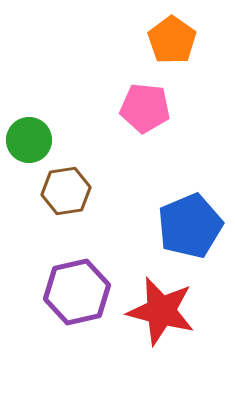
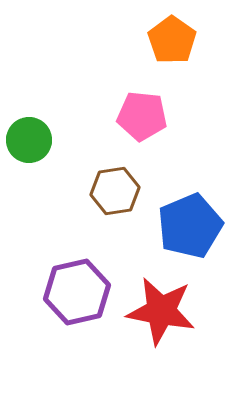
pink pentagon: moved 3 px left, 8 px down
brown hexagon: moved 49 px right
red star: rotated 4 degrees counterclockwise
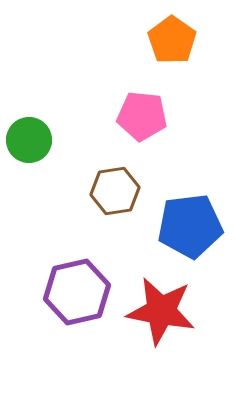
blue pentagon: rotated 16 degrees clockwise
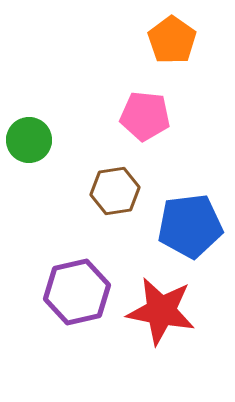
pink pentagon: moved 3 px right
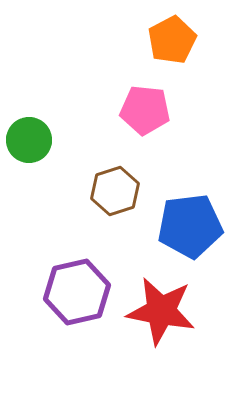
orange pentagon: rotated 9 degrees clockwise
pink pentagon: moved 6 px up
brown hexagon: rotated 9 degrees counterclockwise
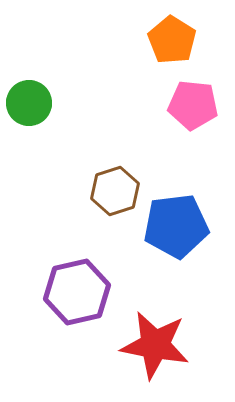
orange pentagon: rotated 12 degrees counterclockwise
pink pentagon: moved 48 px right, 5 px up
green circle: moved 37 px up
blue pentagon: moved 14 px left
red star: moved 6 px left, 34 px down
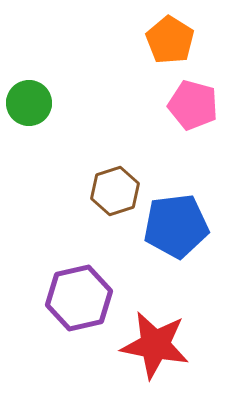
orange pentagon: moved 2 px left
pink pentagon: rotated 9 degrees clockwise
purple hexagon: moved 2 px right, 6 px down
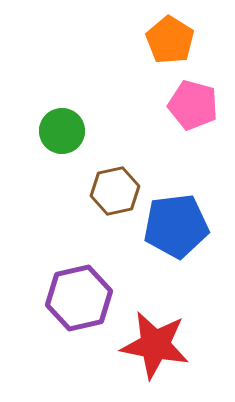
green circle: moved 33 px right, 28 px down
brown hexagon: rotated 6 degrees clockwise
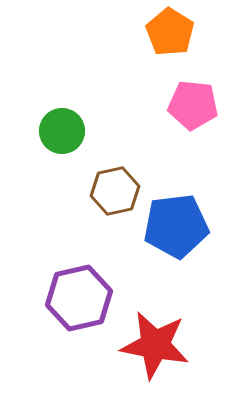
orange pentagon: moved 8 px up
pink pentagon: rotated 9 degrees counterclockwise
